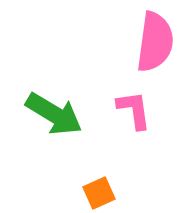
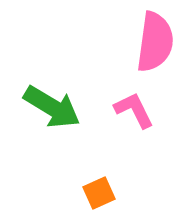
pink L-shape: rotated 18 degrees counterclockwise
green arrow: moved 2 px left, 7 px up
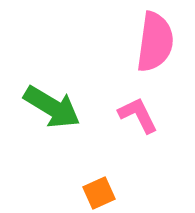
pink L-shape: moved 4 px right, 5 px down
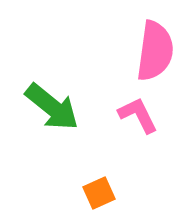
pink semicircle: moved 9 px down
green arrow: rotated 8 degrees clockwise
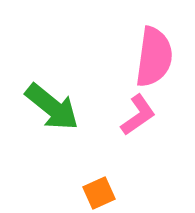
pink semicircle: moved 1 px left, 6 px down
pink L-shape: rotated 81 degrees clockwise
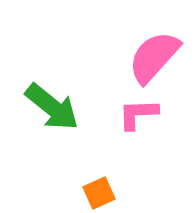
pink semicircle: rotated 146 degrees counterclockwise
pink L-shape: moved 1 px up; rotated 147 degrees counterclockwise
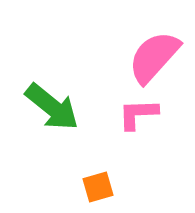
orange square: moved 1 px left, 6 px up; rotated 8 degrees clockwise
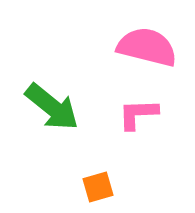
pink semicircle: moved 7 px left, 10 px up; rotated 62 degrees clockwise
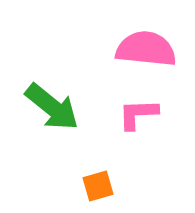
pink semicircle: moved 1 px left, 2 px down; rotated 8 degrees counterclockwise
orange square: moved 1 px up
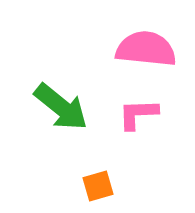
green arrow: moved 9 px right
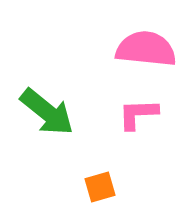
green arrow: moved 14 px left, 5 px down
orange square: moved 2 px right, 1 px down
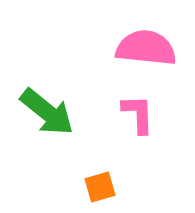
pink semicircle: moved 1 px up
pink L-shape: rotated 90 degrees clockwise
